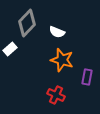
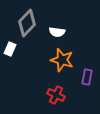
white semicircle: rotated 14 degrees counterclockwise
white rectangle: rotated 24 degrees counterclockwise
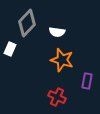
purple rectangle: moved 4 px down
red cross: moved 1 px right, 2 px down
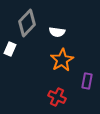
orange star: rotated 25 degrees clockwise
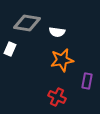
gray diamond: rotated 56 degrees clockwise
orange star: rotated 20 degrees clockwise
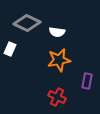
gray diamond: rotated 16 degrees clockwise
orange star: moved 3 px left
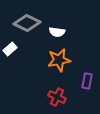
white rectangle: rotated 24 degrees clockwise
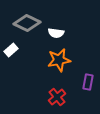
white semicircle: moved 1 px left, 1 px down
white rectangle: moved 1 px right, 1 px down
purple rectangle: moved 1 px right, 1 px down
red cross: rotated 24 degrees clockwise
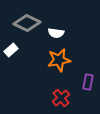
red cross: moved 4 px right, 1 px down
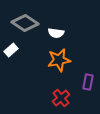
gray diamond: moved 2 px left; rotated 8 degrees clockwise
